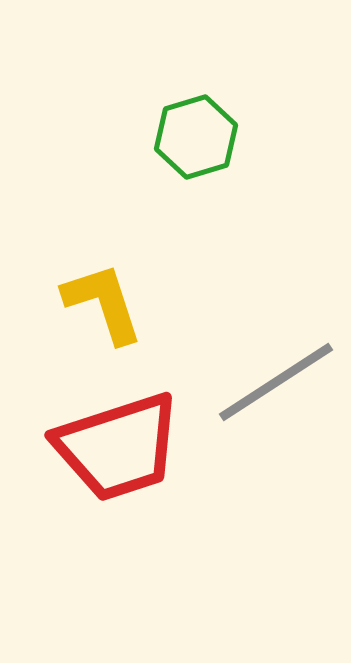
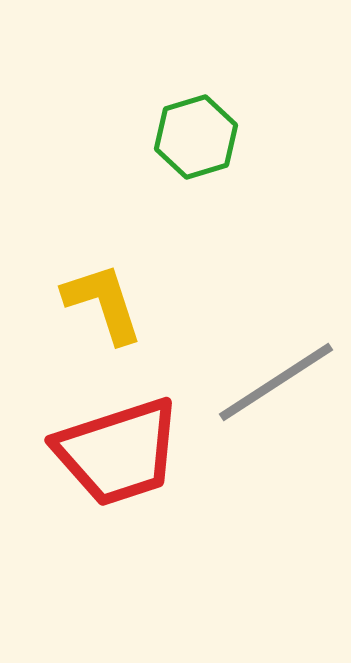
red trapezoid: moved 5 px down
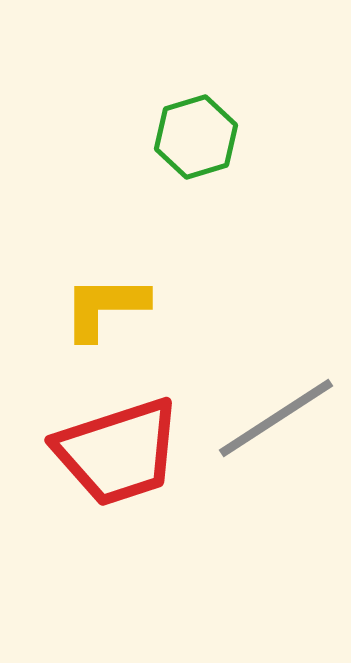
yellow L-shape: moved 2 px right, 4 px down; rotated 72 degrees counterclockwise
gray line: moved 36 px down
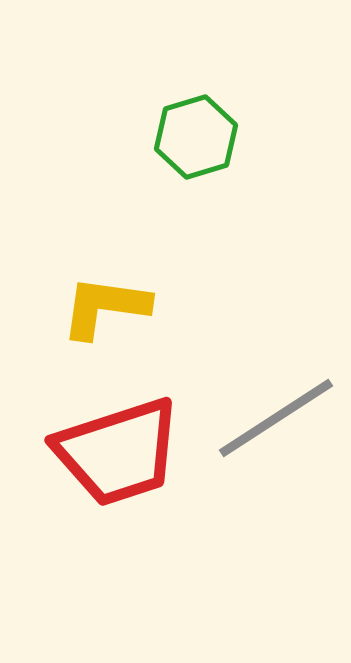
yellow L-shape: rotated 8 degrees clockwise
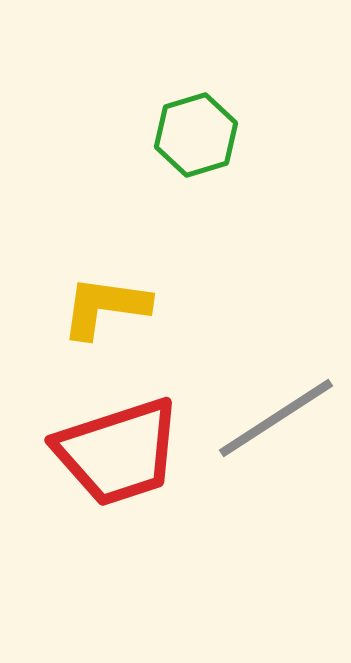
green hexagon: moved 2 px up
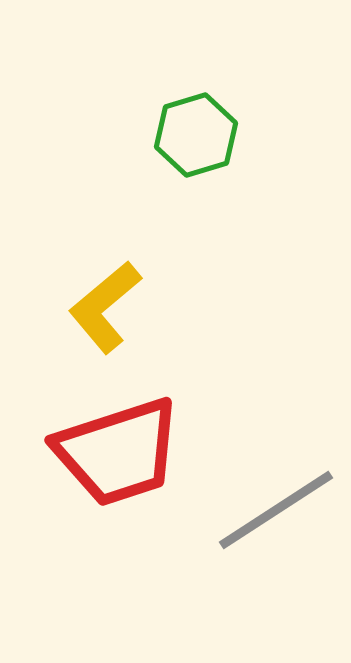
yellow L-shape: rotated 48 degrees counterclockwise
gray line: moved 92 px down
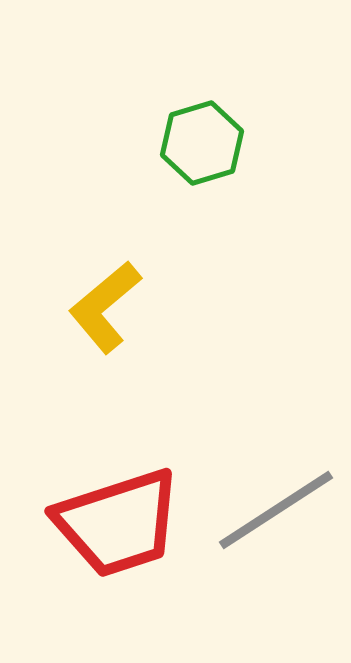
green hexagon: moved 6 px right, 8 px down
red trapezoid: moved 71 px down
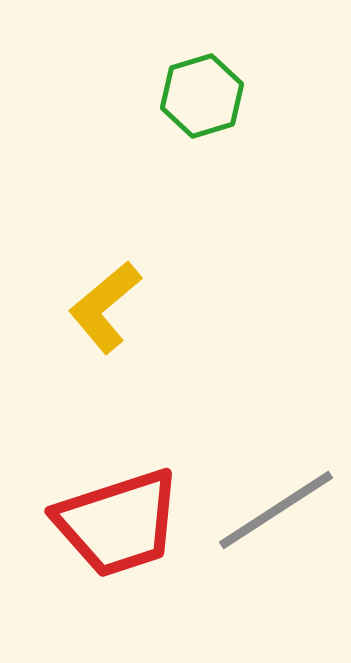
green hexagon: moved 47 px up
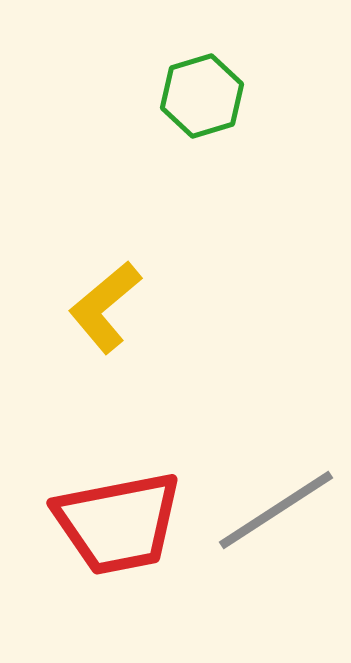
red trapezoid: rotated 7 degrees clockwise
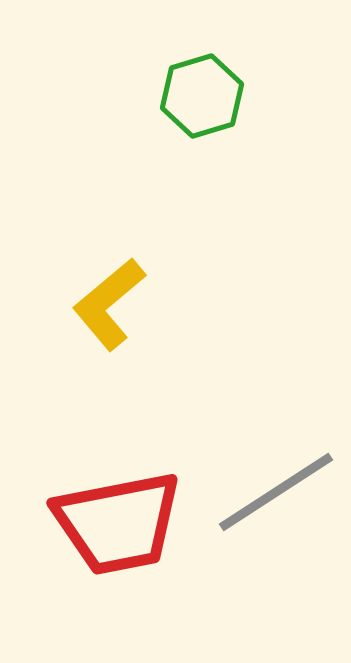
yellow L-shape: moved 4 px right, 3 px up
gray line: moved 18 px up
